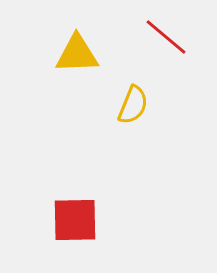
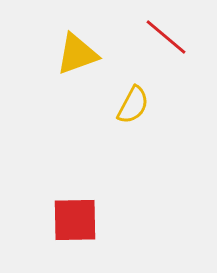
yellow triangle: rotated 18 degrees counterclockwise
yellow semicircle: rotated 6 degrees clockwise
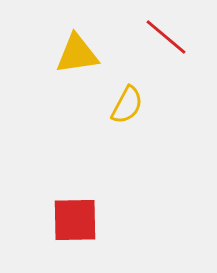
yellow triangle: rotated 12 degrees clockwise
yellow semicircle: moved 6 px left
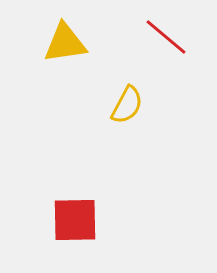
yellow triangle: moved 12 px left, 11 px up
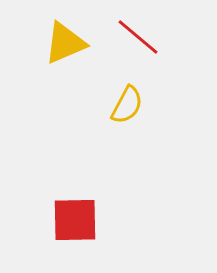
red line: moved 28 px left
yellow triangle: rotated 15 degrees counterclockwise
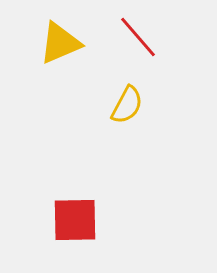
red line: rotated 9 degrees clockwise
yellow triangle: moved 5 px left
